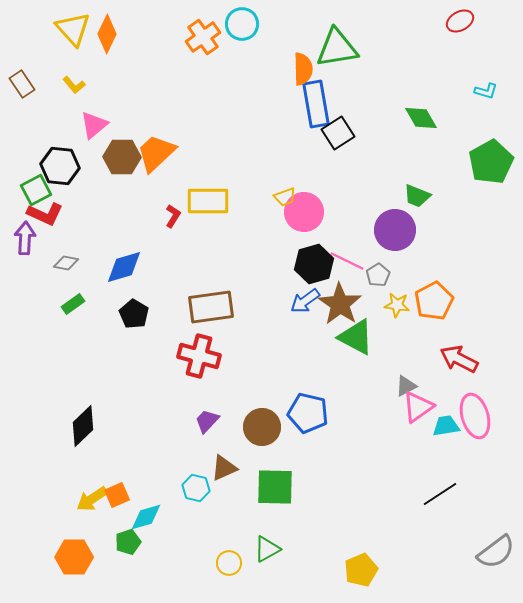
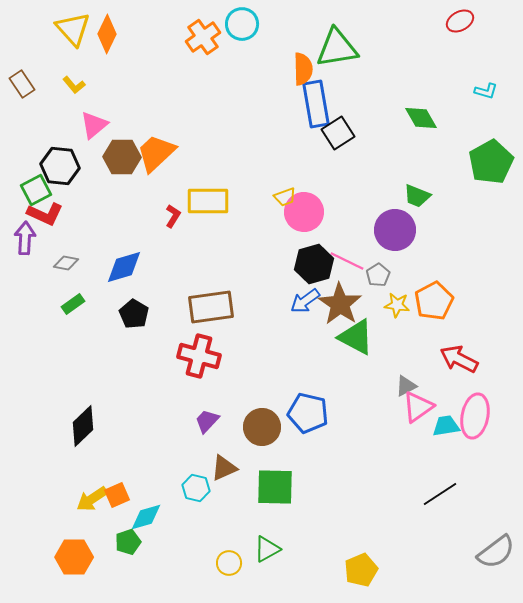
pink ellipse at (475, 416): rotated 27 degrees clockwise
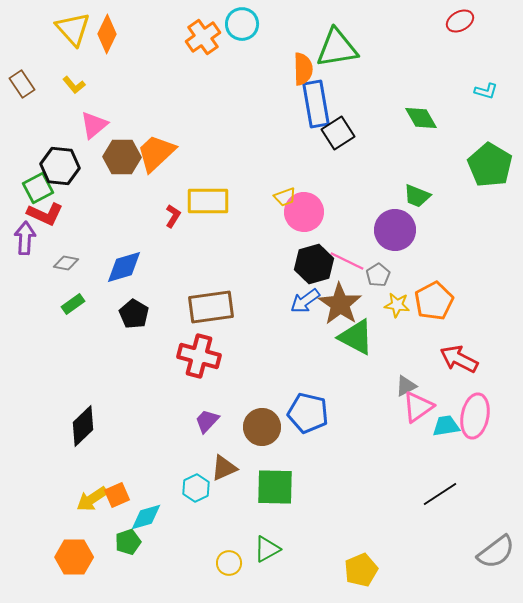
green pentagon at (491, 162): moved 1 px left, 3 px down; rotated 12 degrees counterclockwise
green square at (36, 190): moved 2 px right, 2 px up
cyan hexagon at (196, 488): rotated 20 degrees clockwise
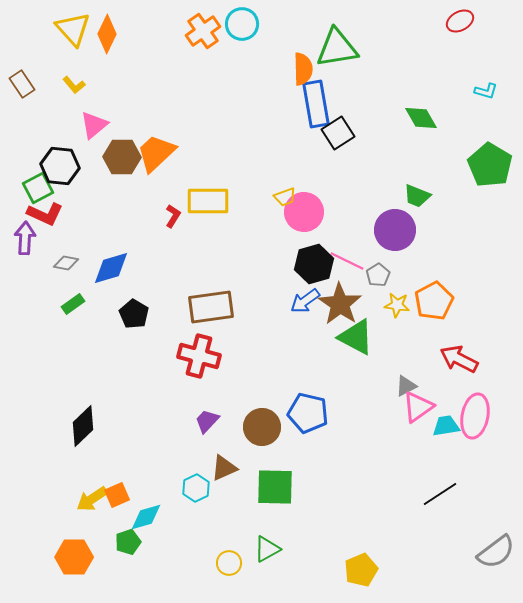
orange cross at (203, 37): moved 6 px up
blue diamond at (124, 267): moved 13 px left, 1 px down
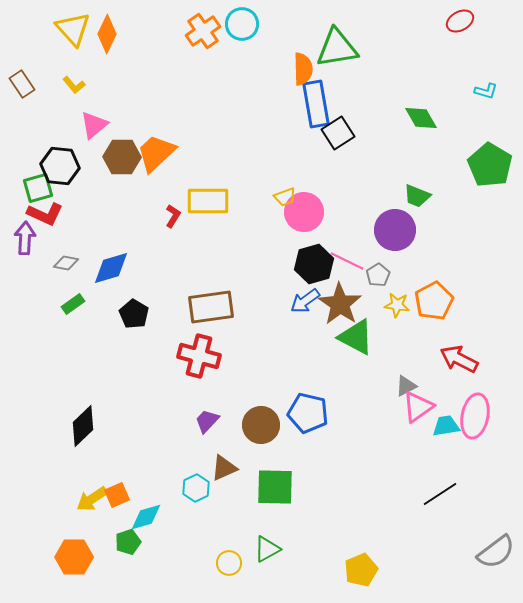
green square at (38, 188): rotated 12 degrees clockwise
brown circle at (262, 427): moved 1 px left, 2 px up
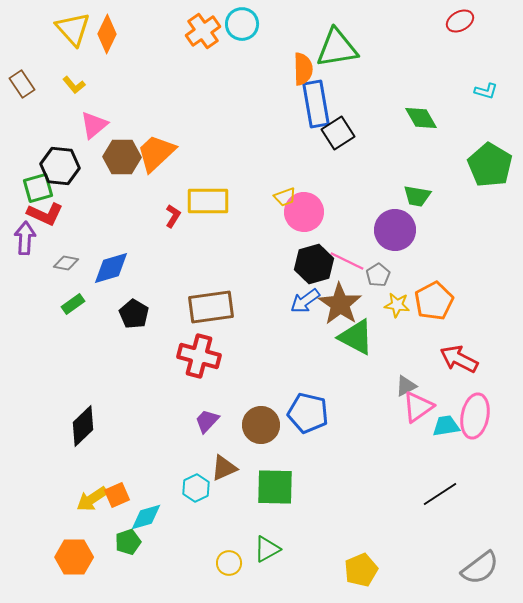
green trapezoid at (417, 196): rotated 12 degrees counterclockwise
gray semicircle at (496, 552): moved 16 px left, 16 px down
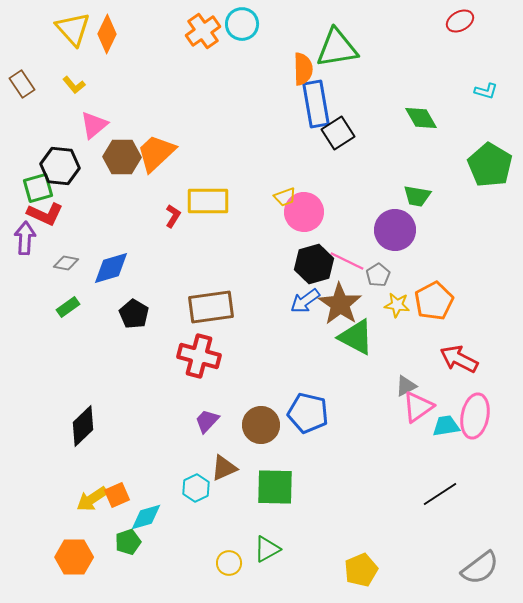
green rectangle at (73, 304): moved 5 px left, 3 px down
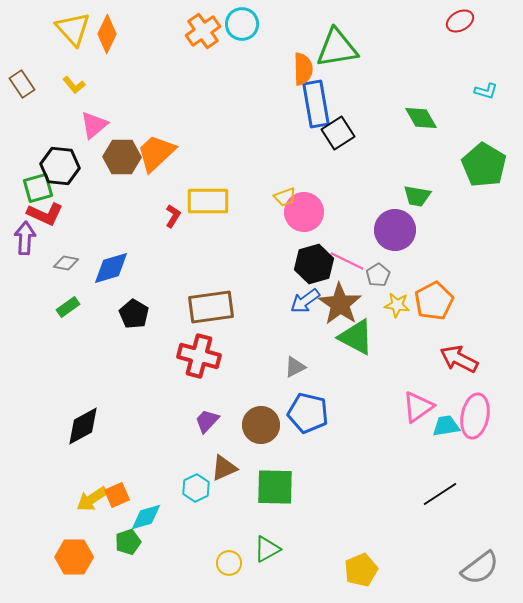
green pentagon at (490, 165): moved 6 px left
gray triangle at (406, 386): moved 111 px left, 19 px up
black diamond at (83, 426): rotated 15 degrees clockwise
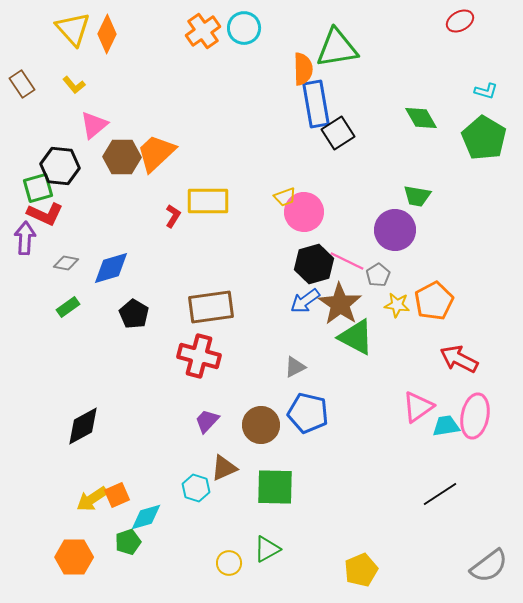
cyan circle at (242, 24): moved 2 px right, 4 px down
green pentagon at (484, 165): moved 27 px up
cyan hexagon at (196, 488): rotated 16 degrees counterclockwise
gray semicircle at (480, 568): moved 9 px right, 2 px up
